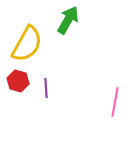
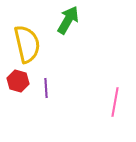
yellow semicircle: rotated 42 degrees counterclockwise
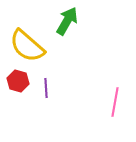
green arrow: moved 1 px left, 1 px down
yellow semicircle: moved 2 px down; rotated 144 degrees clockwise
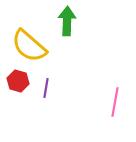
green arrow: rotated 28 degrees counterclockwise
yellow semicircle: moved 2 px right
purple line: rotated 12 degrees clockwise
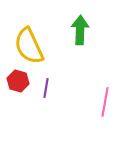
green arrow: moved 13 px right, 9 px down
yellow semicircle: rotated 24 degrees clockwise
pink line: moved 10 px left
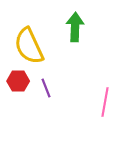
green arrow: moved 5 px left, 3 px up
red hexagon: rotated 15 degrees counterclockwise
purple line: rotated 30 degrees counterclockwise
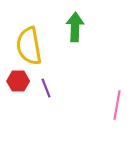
yellow semicircle: rotated 15 degrees clockwise
pink line: moved 12 px right, 3 px down
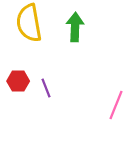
yellow semicircle: moved 23 px up
pink line: moved 1 px left; rotated 12 degrees clockwise
